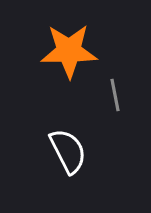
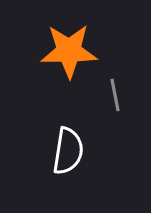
white semicircle: rotated 36 degrees clockwise
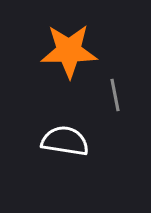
white semicircle: moved 3 px left, 10 px up; rotated 90 degrees counterclockwise
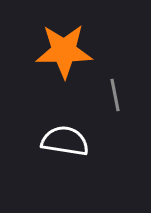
orange star: moved 5 px left
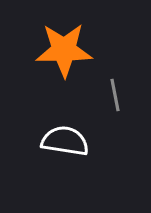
orange star: moved 1 px up
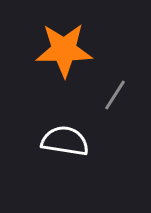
gray line: rotated 44 degrees clockwise
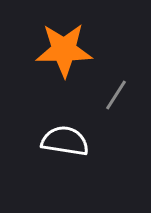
gray line: moved 1 px right
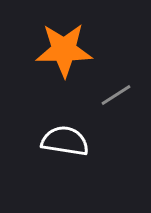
gray line: rotated 24 degrees clockwise
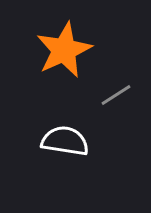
orange star: rotated 24 degrees counterclockwise
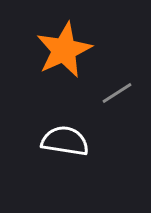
gray line: moved 1 px right, 2 px up
